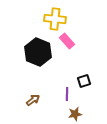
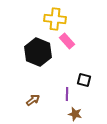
black square: moved 1 px up; rotated 32 degrees clockwise
brown star: rotated 24 degrees clockwise
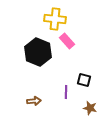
purple line: moved 1 px left, 2 px up
brown arrow: moved 1 px right, 1 px down; rotated 32 degrees clockwise
brown star: moved 15 px right, 6 px up
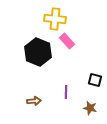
black square: moved 11 px right
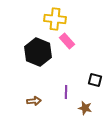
brown star: moved 5 px left
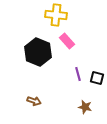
yellow cross: moved 1 px right, 4 px up
black square: moved 2 px right, 2 px up
purple line: moved 12 px right, 18 px up; rotated 16 degrees counterclockwise
brown arrow: rotated 24 degrees clockwise
brown star: moved 1 px up
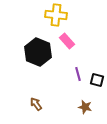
black square: moved 2 px down
brown arrow: moved 2 px right, 3 px down; rotated 144 degrees counterclockwise
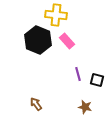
black hexagon: moved 12 px up
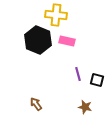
pink rectangle: rotated 35 degrees counterclockwise
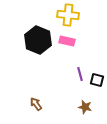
yellow cross: moved 12 px right
purple line: moved 2 px right
